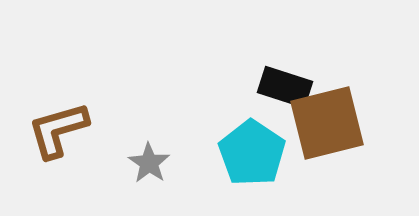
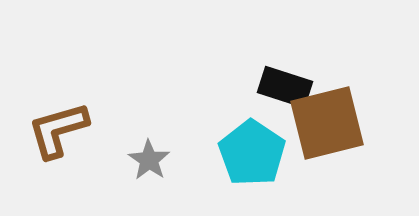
gray star: moved 3 px up
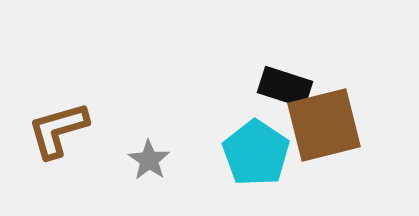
brown square: moved 3 px left, 2 px down
cyan pentagon: moved 4 px right
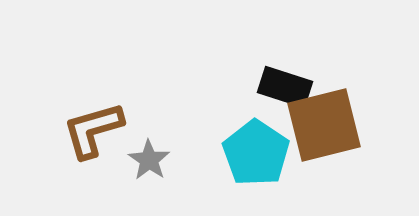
brown L-shape: moved 35 px right
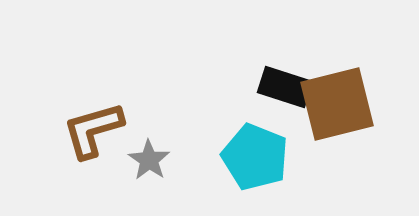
brown square: moved 13 px right, 21 px up
cyan pentagon: moved 1 px left, 4 px down; rotated 12 degrees counterclockwise
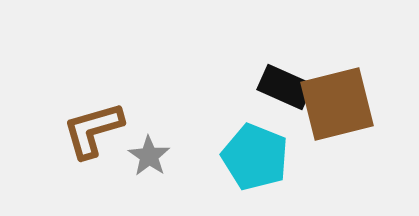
black rectangle: rotated 6 degrees clockwise
gray star: moved 4 px up
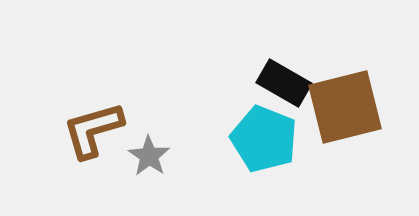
black rectangle: moved 1 px left, 4 px up; rotated 6 degrees clockwise
brown square: moved 8 px right, 3 px down
cyan pentagon: moved 9 px right, 18 px up
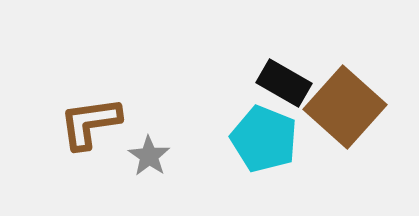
brown square: rotated 34 degrees counterclockwise
brown L-shape: moved 3 px left, 7 px up; rotated 8 degrees clockwise
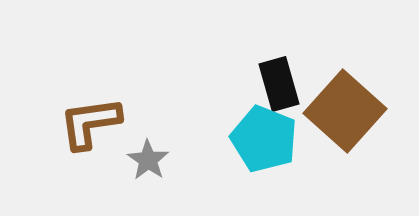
black rectangle: moved 5 px left, 1 px down; rotated 44 degrees clockwise
brown square: moved 4 px down
gray star: moved 1 px left, 4 px down
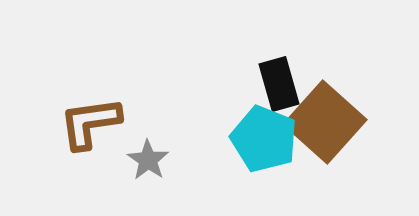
brown square: moved 20 px left, 11 px down
